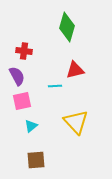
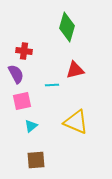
purple semicircle: moved 1 px left, 2 px up
cyan line: moved 3 px left, 1 px up
yellow triangle: rotated 24 degrees counterclockwise
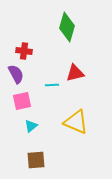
red triangle: moved 3 px down
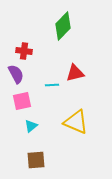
green diamond: moved 4 px left, 1 px up; rotated 28 degrees clockwise
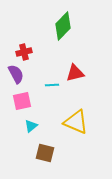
red cross: moved 1 px down; rotated 21 degrees counterclockwise
brown square: moved 9 px right, 7 px up; rotated 18 degrees clockwise
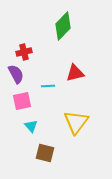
cyan line: moved 4 px left, 1 px down
yellow triangle: rotated 44 degrees clockwise
cyan triangle: rotated 32 degrees counterclockwise
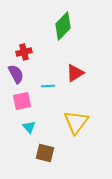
red triangle: rotated 18 degrees counterclockwise
cyan triangle: moved 2 px left, 1 px down
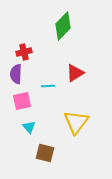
purple semicircle: rotated 150 degrees counterclockwise
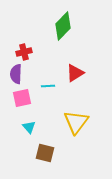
pink square: moved 3 px up
